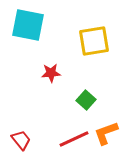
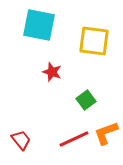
cyan square: moved 11 px right
yellow square: rotated 16 degrees clockwise
red star: moved 1 px right, 1 px up; rotated 24 degrees clockwise
green square: rotated 12 degrees clockwise
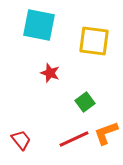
red star: moved 2 px left, 1 px down
green square: moved 1 px left, 2 px down
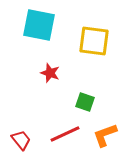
green square: rotated 36 degrees counterclockwise
orange L-shape: moved 1 px left, 2 px down
red line: moved 9 px left, 5 px up
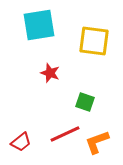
cyan square: rotated 20 degrees counterclockwise
orange L-shape: moved 8 px left, 7 px down
red trapezoid: moved 2 px down; rotated 90 degrees clockwise
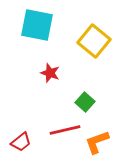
cyan square: moved 2 px left; rotated 20 degrees clockwise
yellow square: rotated 32 degrees clockwise
green square: rotated 24 degrees clockwise
red line: moved 4 px up; rotated 12 degrees clockwise
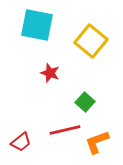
yellow square: moved 3 px left
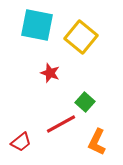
yellow square: moved 10 px left, 4 px up
red line: moved 4 px left, 6 px up; rotated 16 degrees counterclockwise
orange L-shape: rotated 44 degrees counterclockwise
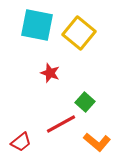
yellow square: moved 2 px left, 4 px up
orange L-shape: rotated 76 degrees counterclockwise
